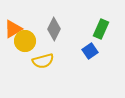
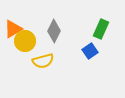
gray diamond: moved 2 px down
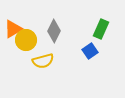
yellow circle: moved 1 px right, 1 px up
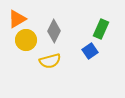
orange triangle: moved 4 px right, 10 px up
yellow semicircle: moved 7 px right
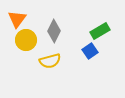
orange triangle: rotated 24 degrees counterclockwise
green rectangle: moved 1 px left, 2 px down; rotated 36 degrees clockwise
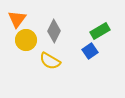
yellow semicircle: rotated 45 degrees clockwise
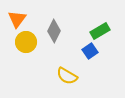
yellow circle: moved 2 px down
yellow semicircle: moved 17 px right, 15 px down
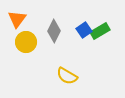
blue square: moved 6 px left, 21 px up
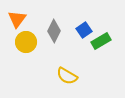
green rectangle: moved 1 px right, 10 px down
